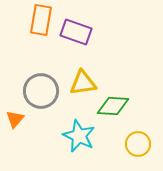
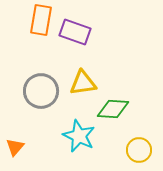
purple rectangle: moved 1 px left
green diamond: moved 3 px down
orange triangle: moved 28 px down
yellow circle: moved 1 px right, 6 px down
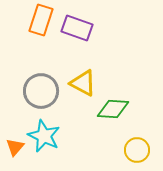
orange rectangle: rotated 8 degrees clockwise
purple rectangle: moved 2 px right, 4 px up
yellow triangle: rotated 36 degrees clockwise
cyan star: moved 35 px left
yellow circle: moved 2 px left
